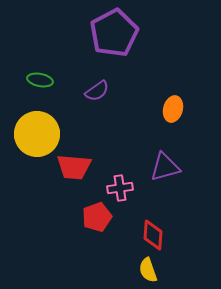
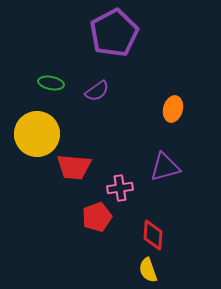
green ellipse: moved 11 px right, 3 px down
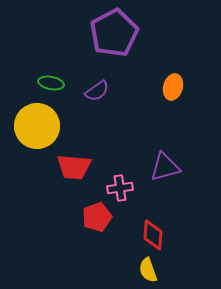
orange ellipse: moved 22 px up
yellow circle: moved 8 px up
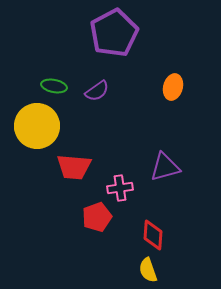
green ellipse: moved 3 px right, 3 px down
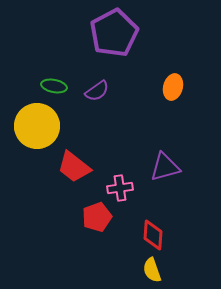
red trapezoid: rotated 33 degrees clockwise
yellow semicircle: moved 4 px right
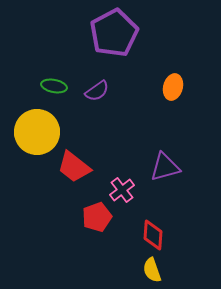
yellow circle: moved 6 px down
pink cross: moved 2 px right, 2 px down; rotated 30 degrees counterclockwise
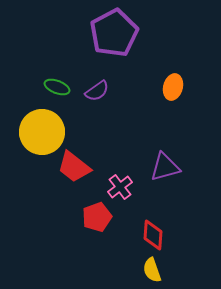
green ellipse: moved 3 px right, 1 px down; rotated 10 degrees clockwise
yellow circle: moved 5 px right
pink cross: moved 2 px left, 3 px up
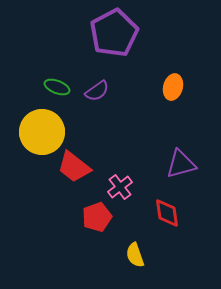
purple triangle: moved 16 px right, 3 px up
red diamond: moved 14 px right, 22 px up; rotated 12 degrees counterclockwise
yellow semicircle: moved 17 px left, 15 px up
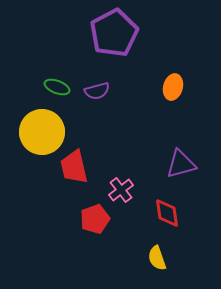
purple semicircle: rotated 20 degrees clockwise
red trapezoid: rotated 39 degrees clockwise
pink cross: moved 1 px right, 3 px down
red pentagon: moved 2 px left, 2 px down
yellow semicircle: moved 22 px right, 3 px down
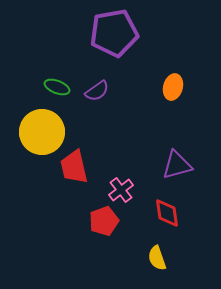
purple pentagon: rotated 18 degrees clockwise
purple semicircle: rotated 20 degrees counterclockwise
purple triangle: moved 4 px left, 1 px down
red pentagon: moved 9 px right, 2 px down
